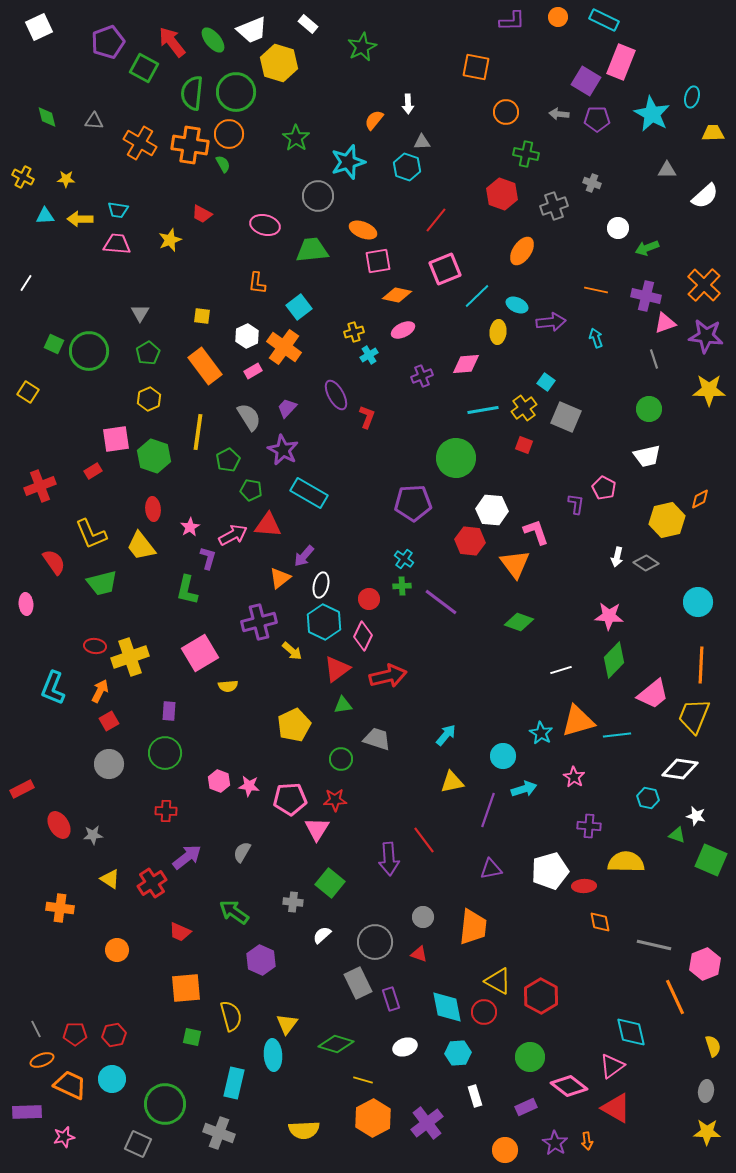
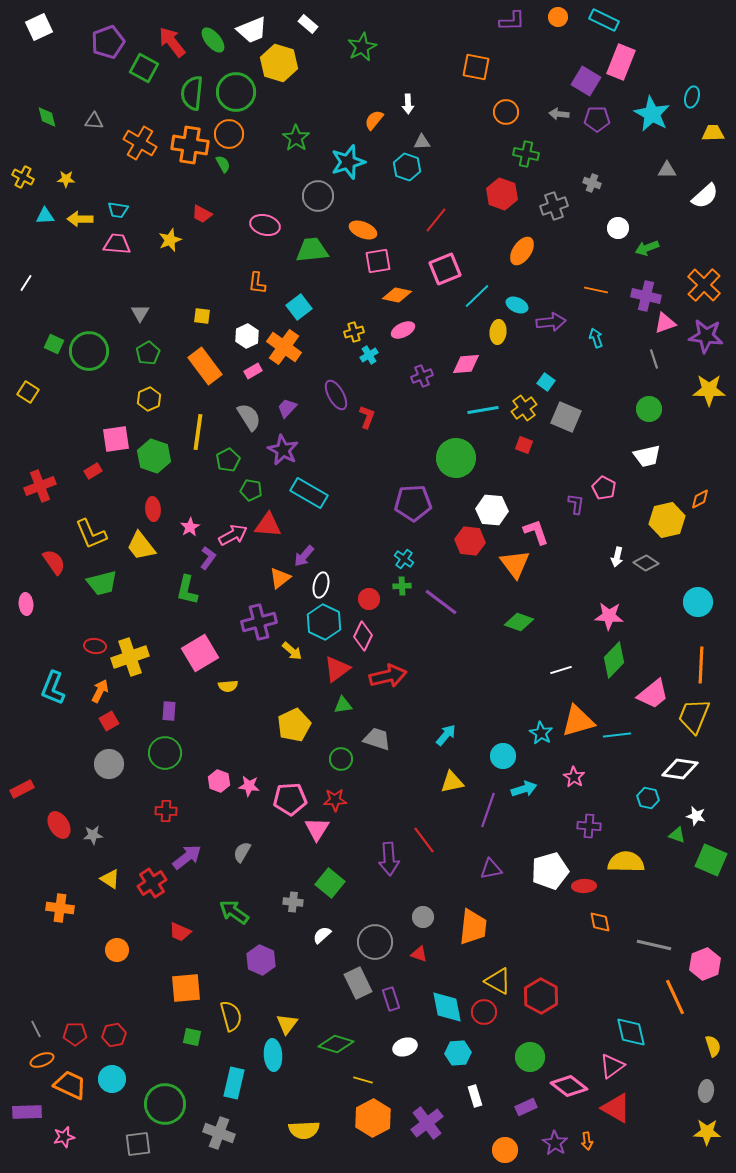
purple L-shape at (208, 558): rotated 20 degrees clockwise
gray square at (138, 1144): rotated 32 degrees counterclockwise
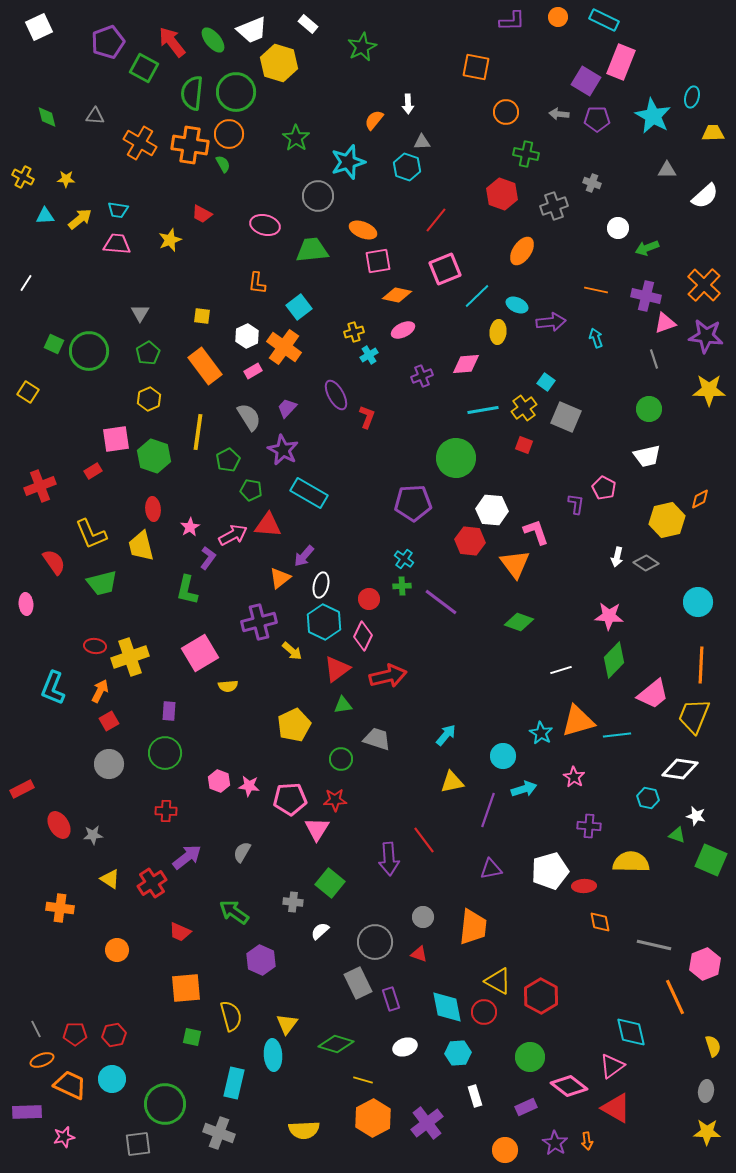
cyan star at (652, 114): moved 1 px right, 2 px down
gray triangle at (94, 121): moved 1 px right, 5 px up
yellow arrow at (80, 219): rotated 140 degrees clockwise
yellow trapezoid at (141, 546): rotated 24 degrees clockwise
yellow semicircle at (626, 862): moved 5 px right
white semicircle at (322, 935): moved 2 px left, 4 px up
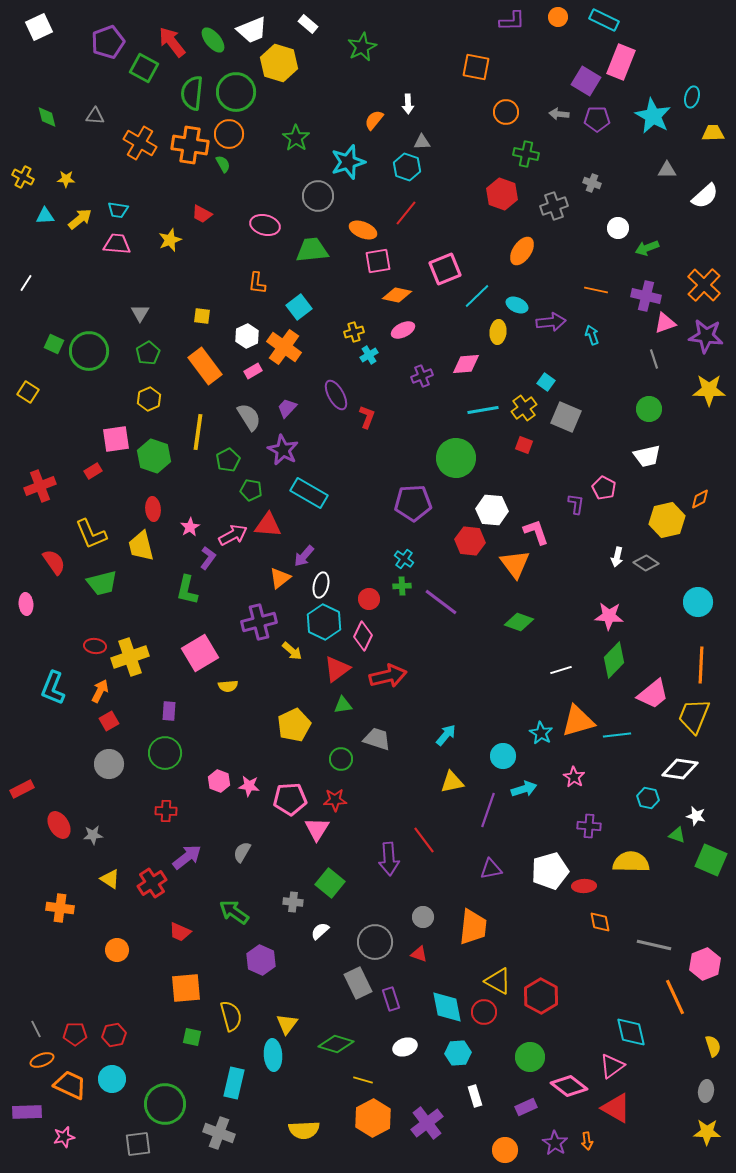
red line at (436, 220): moved 30 px left, 7 px up
cyan arrow at (596, 338): moved 4 px left, 3 px up
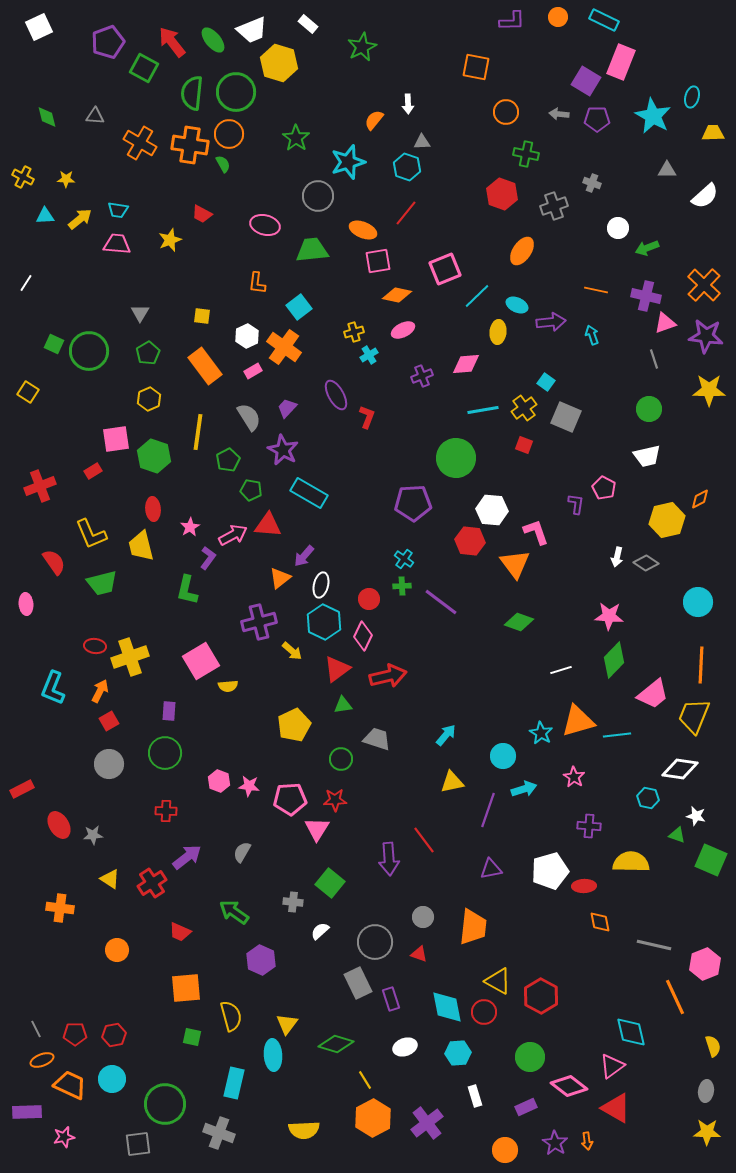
pink square at (200, 653): moved 1 px right, 8 px down
yellow line at (363, 1080): moved 2 px right; rotated 42 degrees clockwise
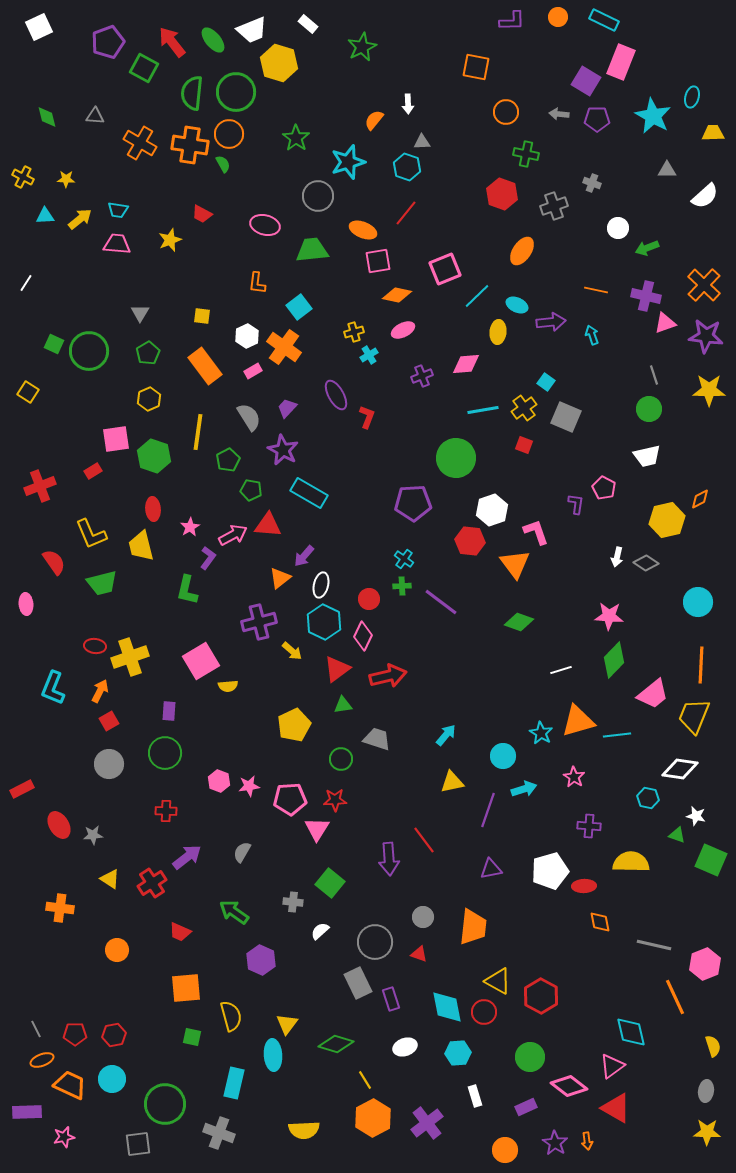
gray line at (654, 359): moved 16 px down
white hexagon at (492, 510): rotated 24 degrees counterclockwise
pink star at (249, 786): rotated 15 degrees counterclockwise
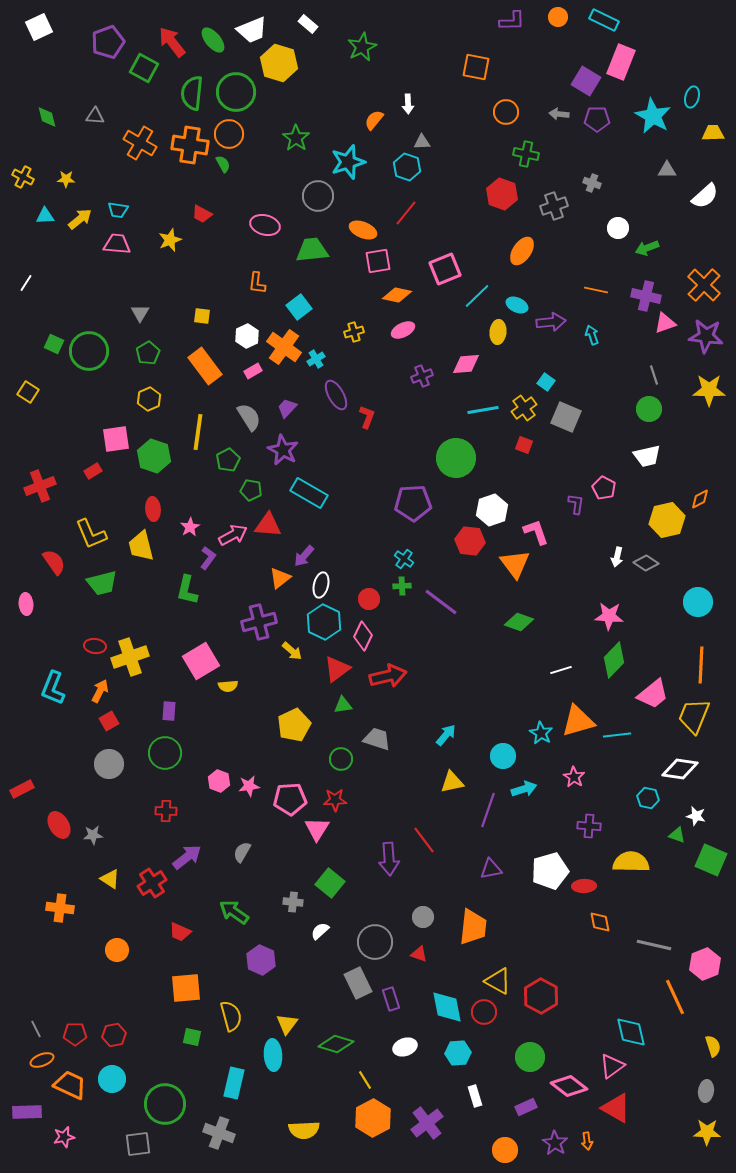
cyan cross at (369, 355): moved 53 px left, 4 px down
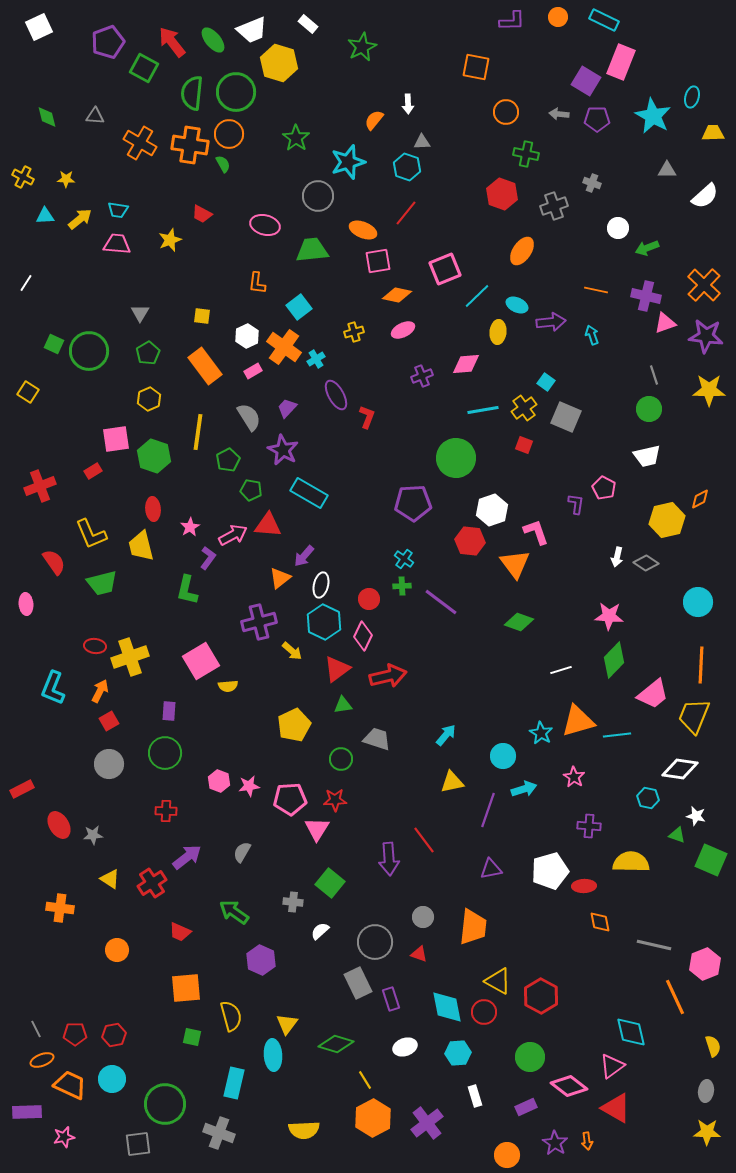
orange circle at (505, 1150): moved 2 px right, 5 px down
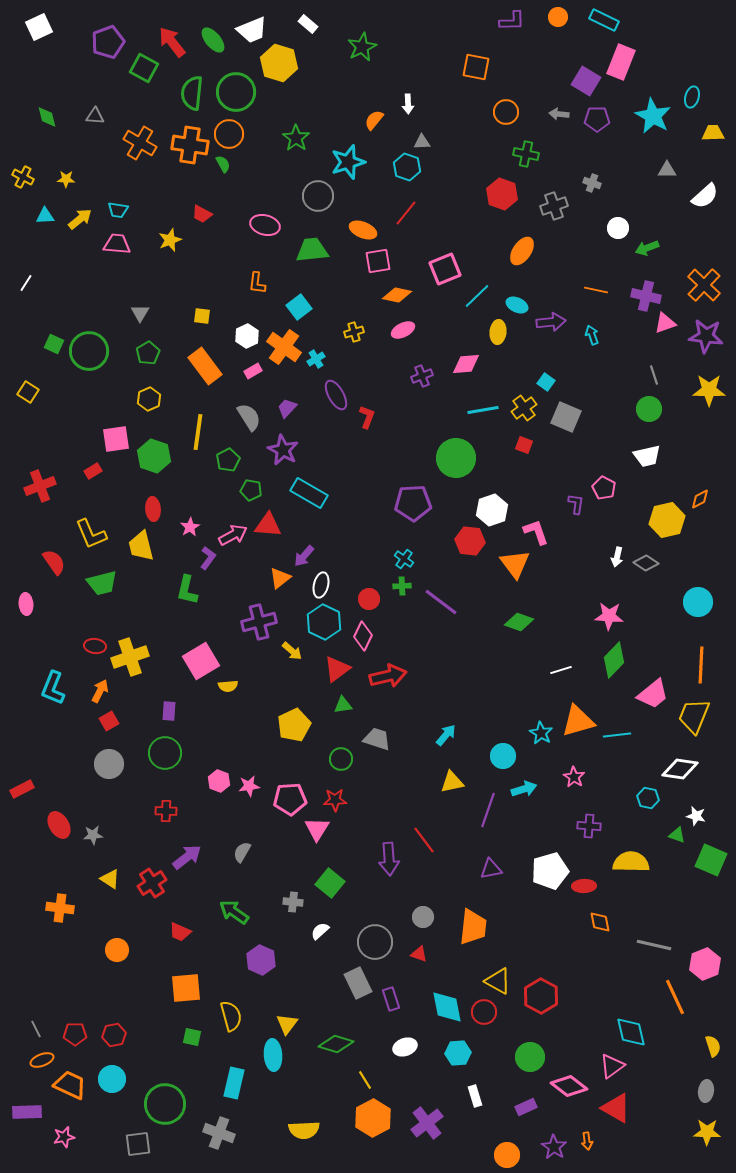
purple star at (555, 1143): moved 1 px left, 4 px down
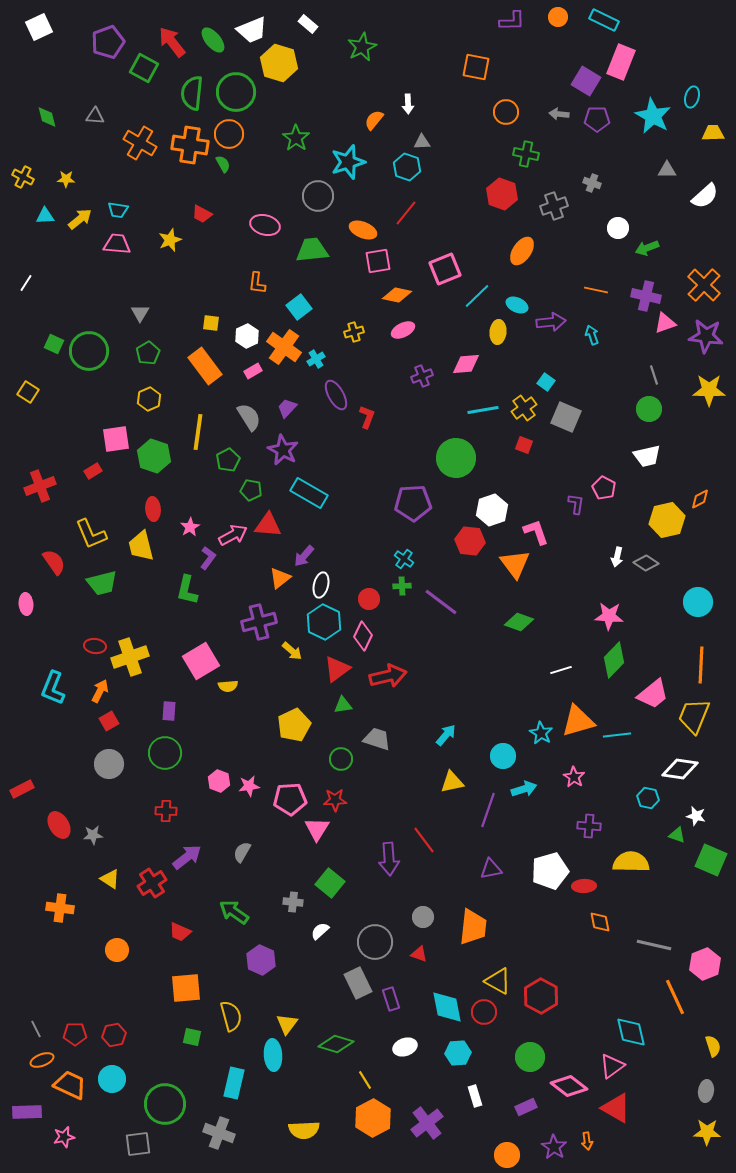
yellow square at (202, 316): moved 9 px right, 7 px down
